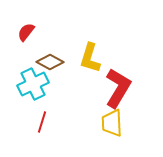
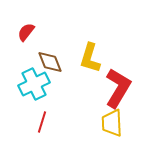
brown diamond: rotated 40 degrees clockwise
cyan cross: moved 1 px right
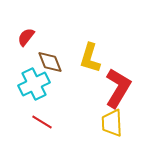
red semicircle: moved 5 px down
red line: rotated 75 degrees counterclockwise
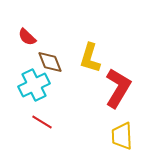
red semicircle: moved 1 px right; rotated 84 degrees counterclockwise
cyan cross: moved 1 px down
yellow trapezoid: moved 10 px right, 13 px down
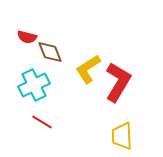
red semicircle: rotated 30 degrees counterclockwise
yellow L-shape: moved 2 px left, 11 px down; rotated 40 degrees clockwise
brown diamond: moved 10 px up
red L-shape: moved 6 px up
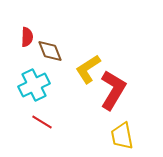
red semicircle: rotated 102 degrees counterclockwise
brown diamond: moved 1 px up
red L-shape: moved 5 px left, 8 px down
yellow trapezoid: rotated 8 degrees counterclockwise
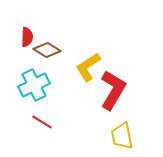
brown diamond: moved 3 px left, 1 px up; rotated 36 degrees counterclockwise
yellow L-shape: moved 2 px up
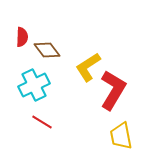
red semicircle: moved 5 px left
brown diamond: rotated 20 degrees clockwise
yellow trapezoid: moved 1 px left
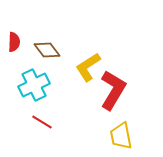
red semicircle: moved 8 px left, 5 px down
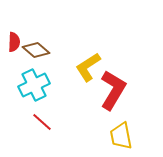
brown diamond: moved 11 px left; rotated 12 degrees counterclockwise
red line: rotated 10 degrees clockwise
